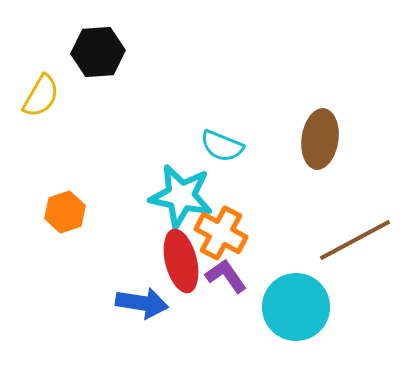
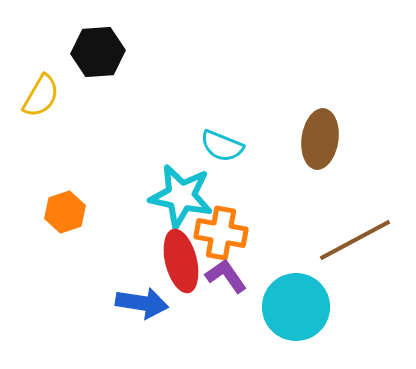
orange cross: rotated 18 degrees counterclockwise
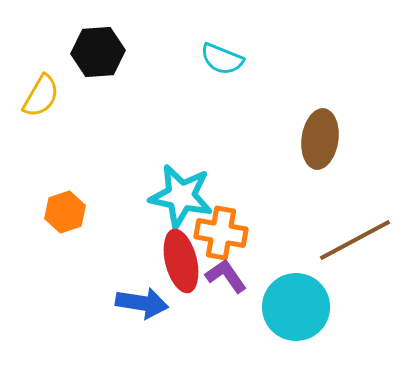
cyan semicircle: moved 87 px up
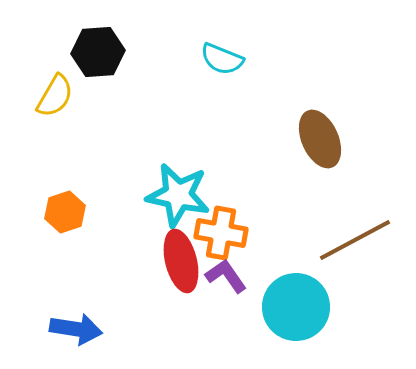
yellow semicircle: moved 14 px right
brown ellipse: rotated 32 degrees counterclockwise
cyan star: moved 3 px left, 1 px up
blue arrow: moved 66 px left, 26 px down
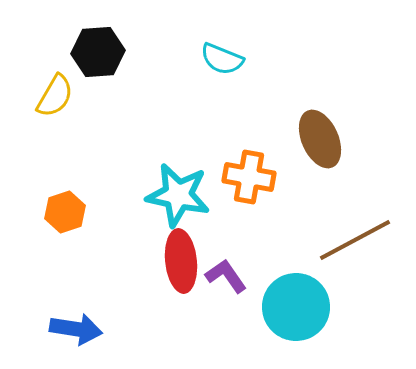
orange cross: moved 28 px right, 56 px up
red ellipse: rotated 8 degrees clockwise
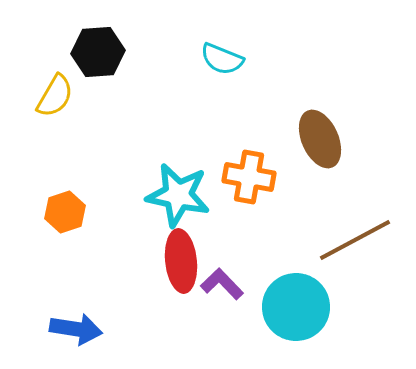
purple L-shape: moved 4 px left, 8 px down; rotated 9 degrees counterclockwise
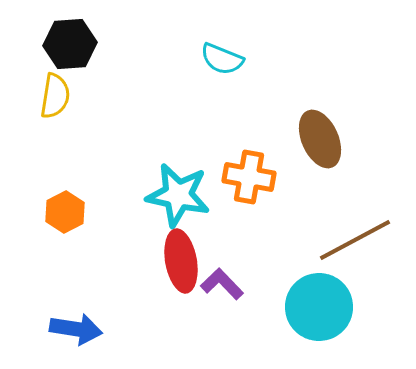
black hexagon: moved 28 px left, 8 px up
yellow semicircle: rotated 21 degrees counterclockwise
orange hexagon: rotated 9 degrees counterclockwise
red ellipse: rotated 4 degrees counterclockwise
cyan circle: moved 23 px right
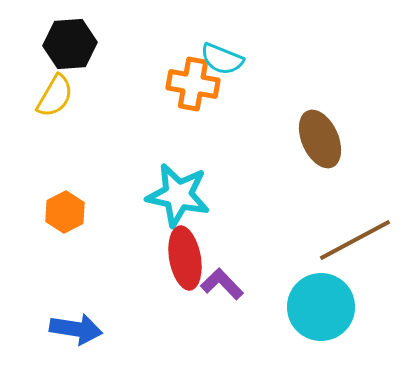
yellow semicircle: rotated 21 degrees clockwise
orange cross: moved 56 px left, 93 px up
red ellipse: moved 4 px right, 3 px up
cyan circle: moved 2 px right
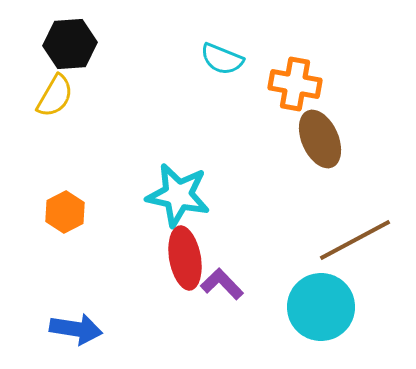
orange cross: moved 102 px right
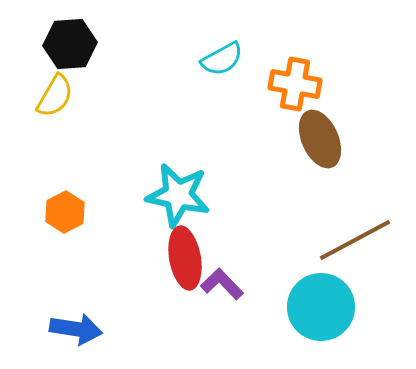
cyan semicircle: rotated 51 degrees counterclockwise
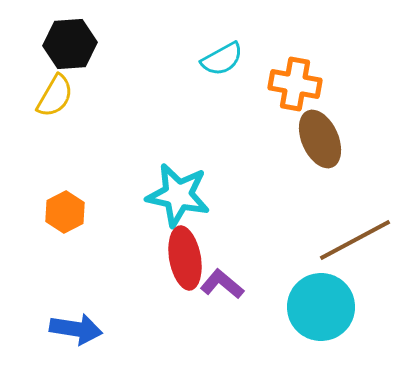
purple L-shape: rotated 6 degrees counterclockwise
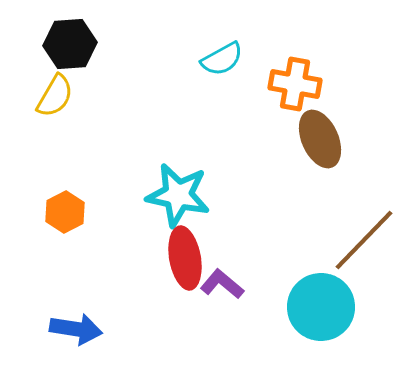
brown line: moved 9 px right; rotated 18 degrees counterclockwise
